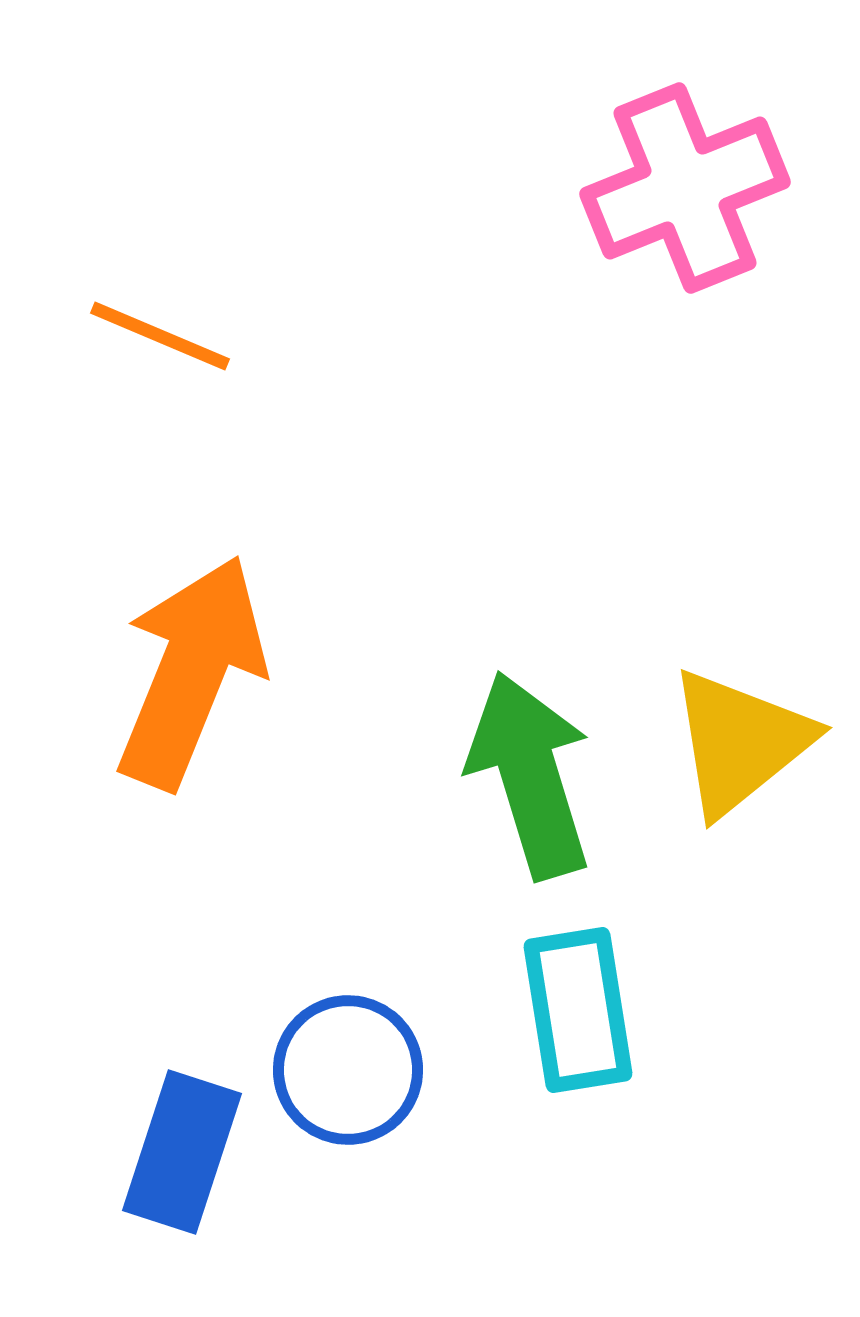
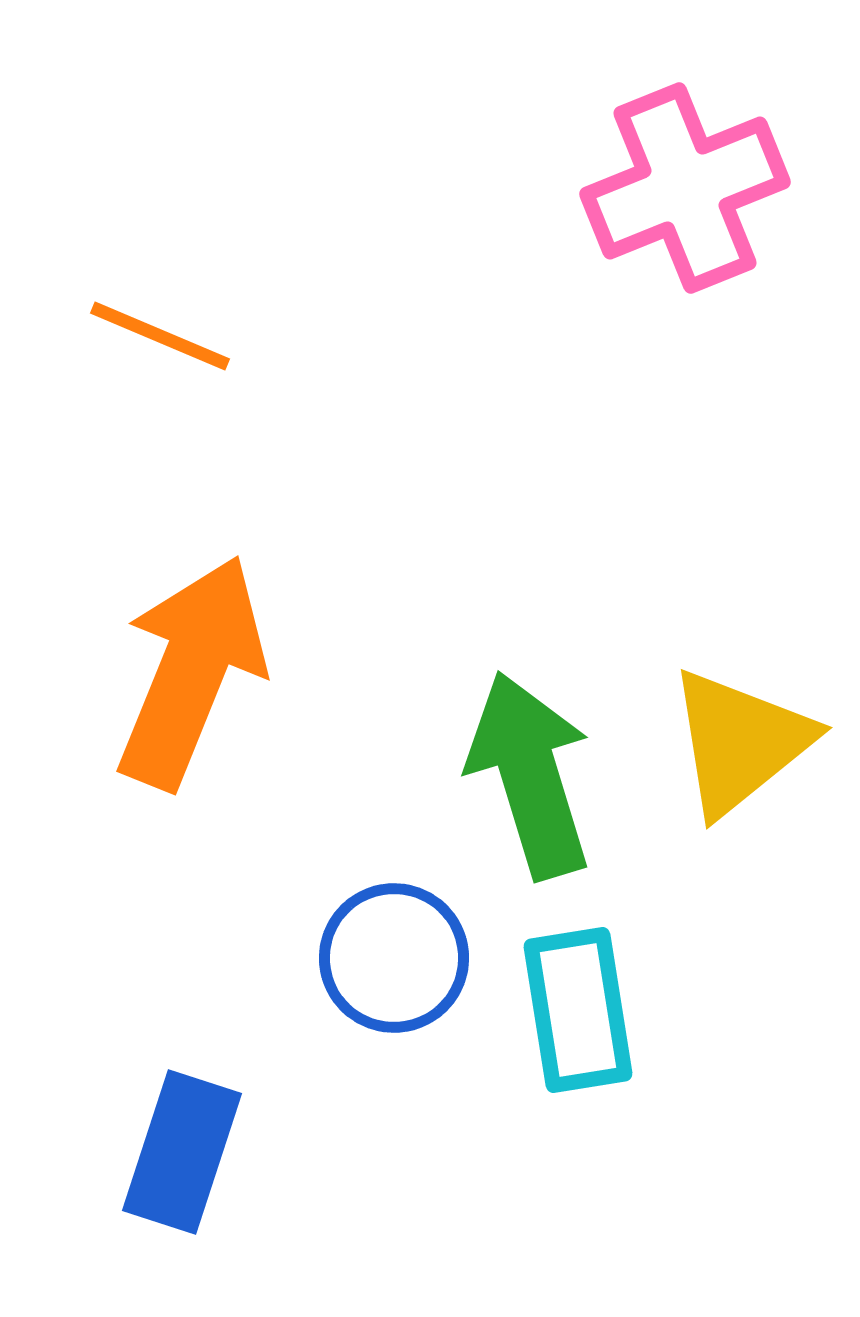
blue circle: moved 46 px right, 112 px up
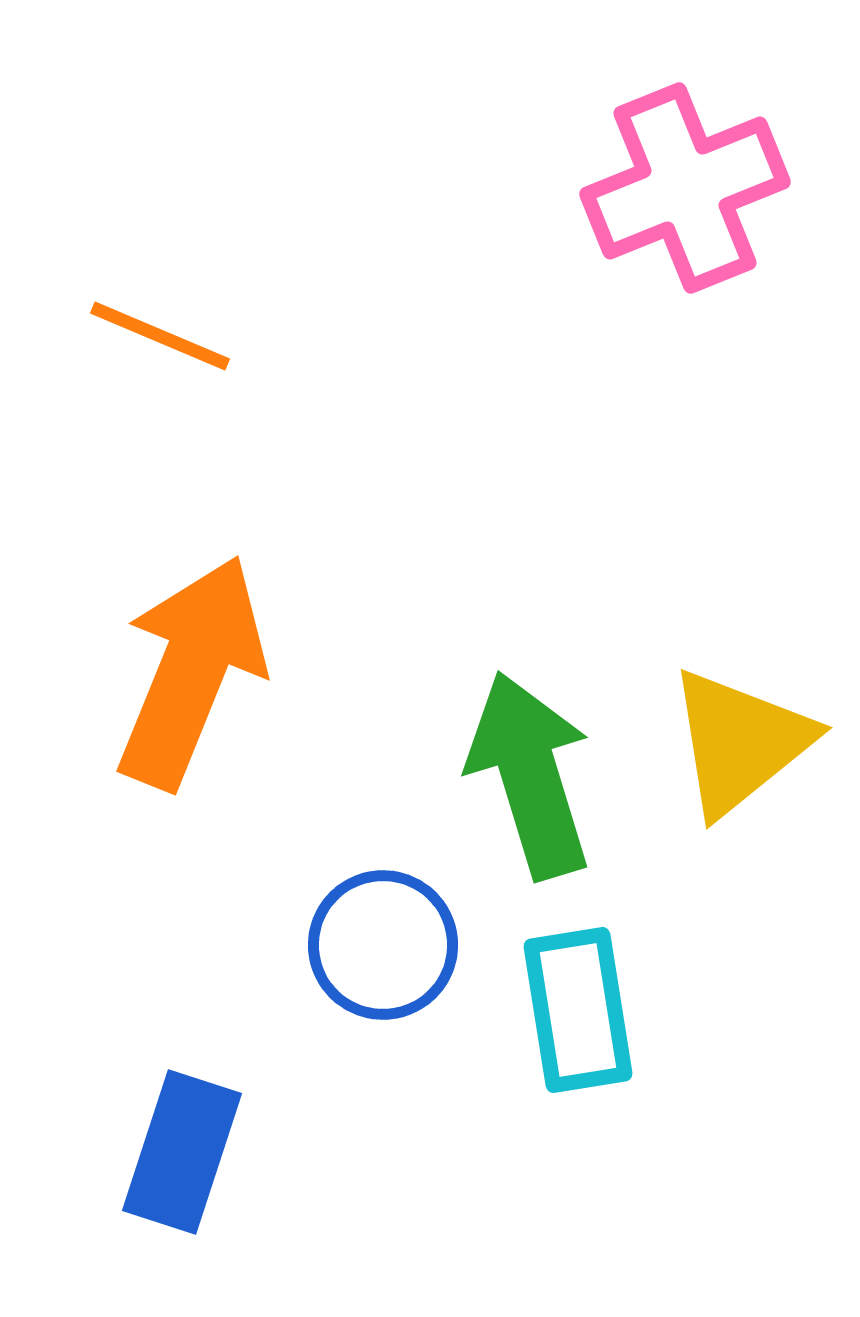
blue circle: moved 11 px left, 13 px up
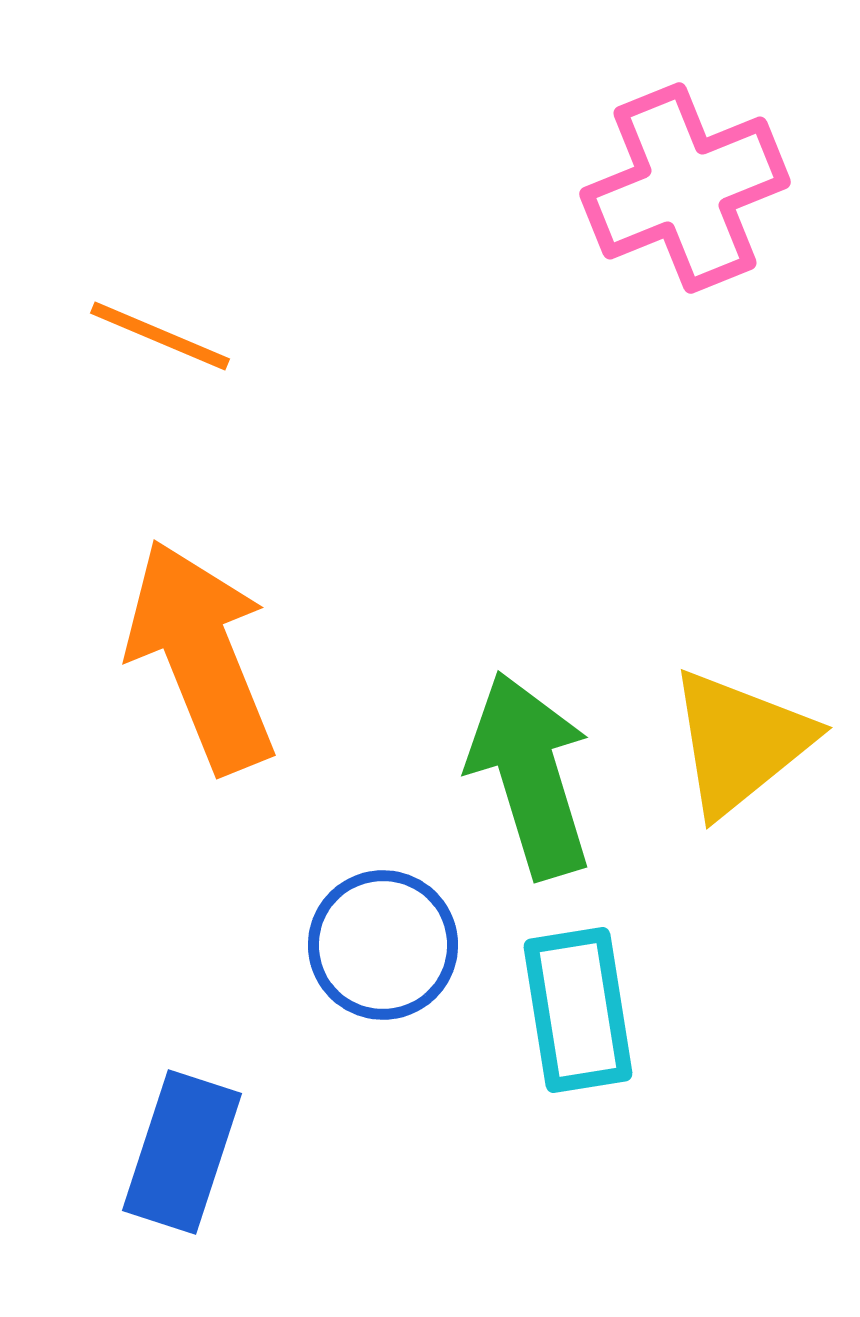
orange arrow: moved 10 px right, 16 px up; rotated 44 degrees counterclockwise
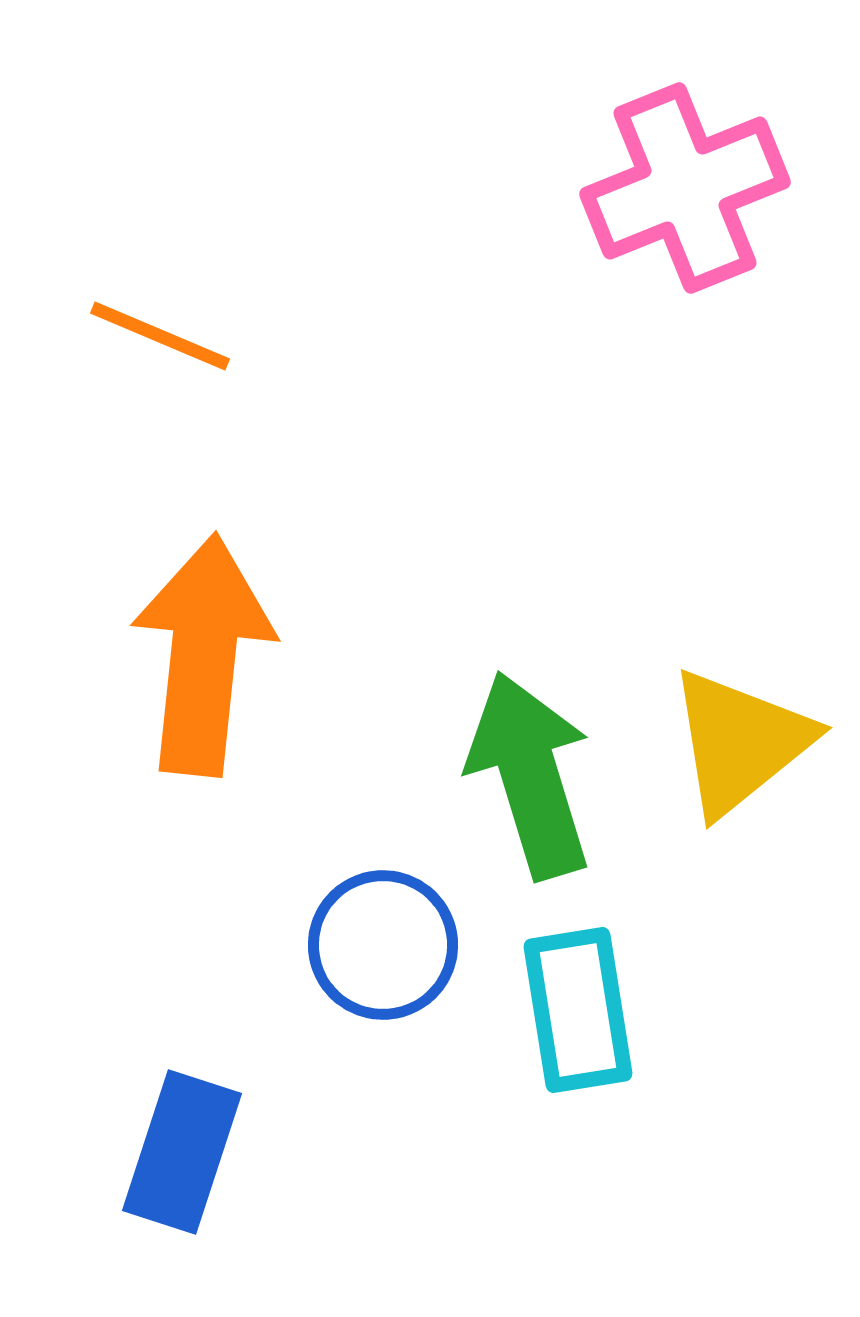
orange arrow: moved 2 px right, 1 px up; rotated 28 degrees clockwise
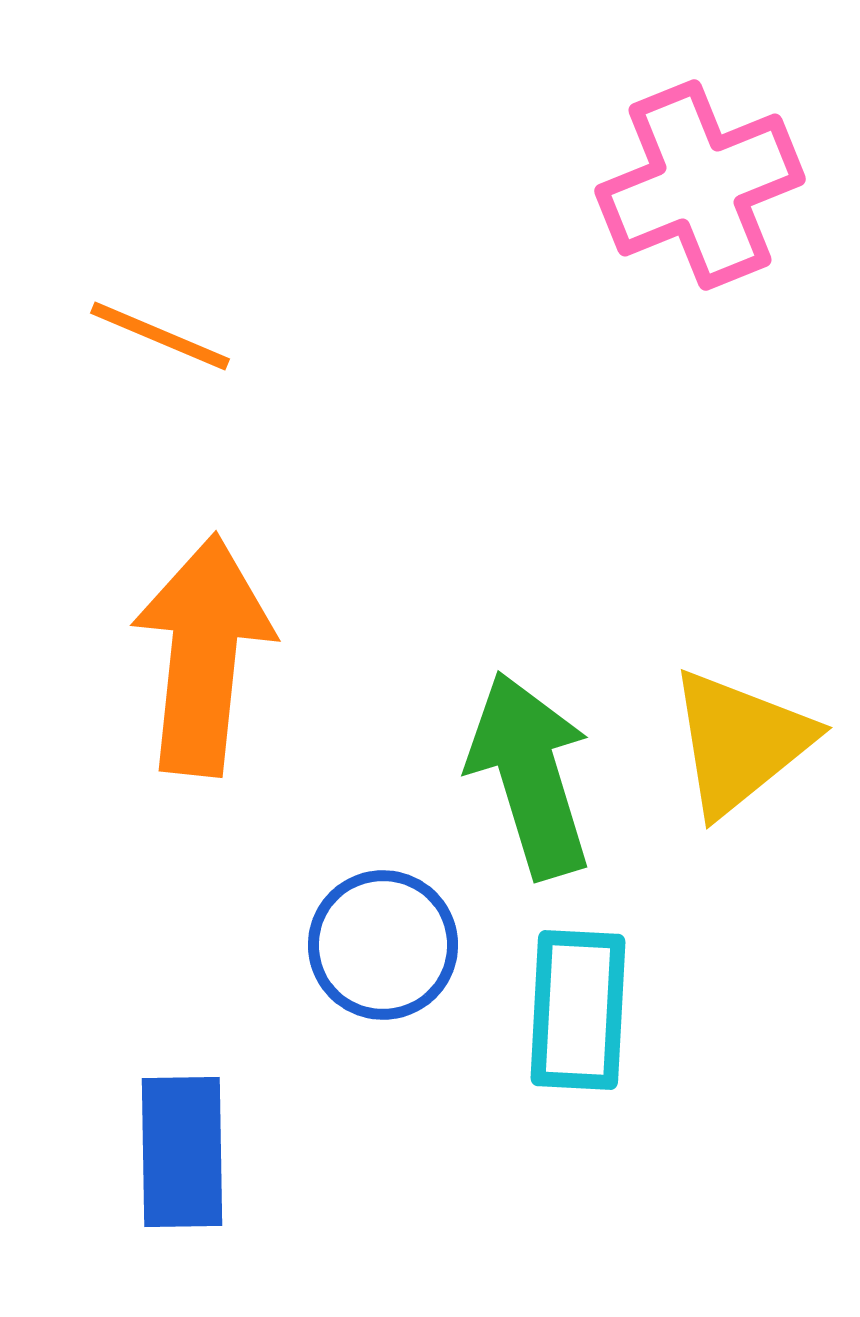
pink cross: moved 15 px right, 3 px up
cyan rectangle: rotated 12 degrees clockwise
blue rectangle: rotated 19 degrees counterclockwise
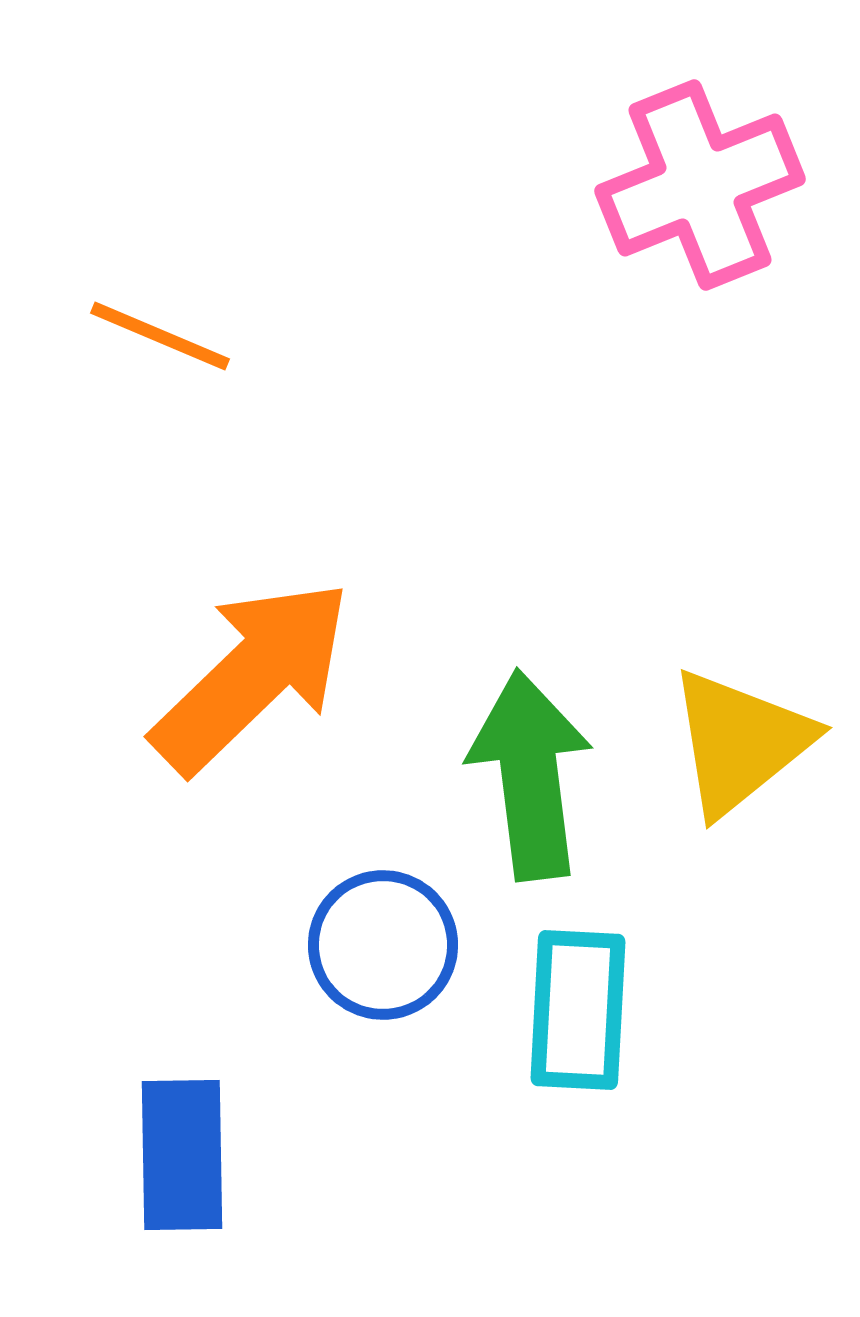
orange arrow: moved 49 px right, 21 px down; rotated 40 degrees clockwise
green arrow: rotated 10 degrees clockwise
blue rectangle: moved 3 px down
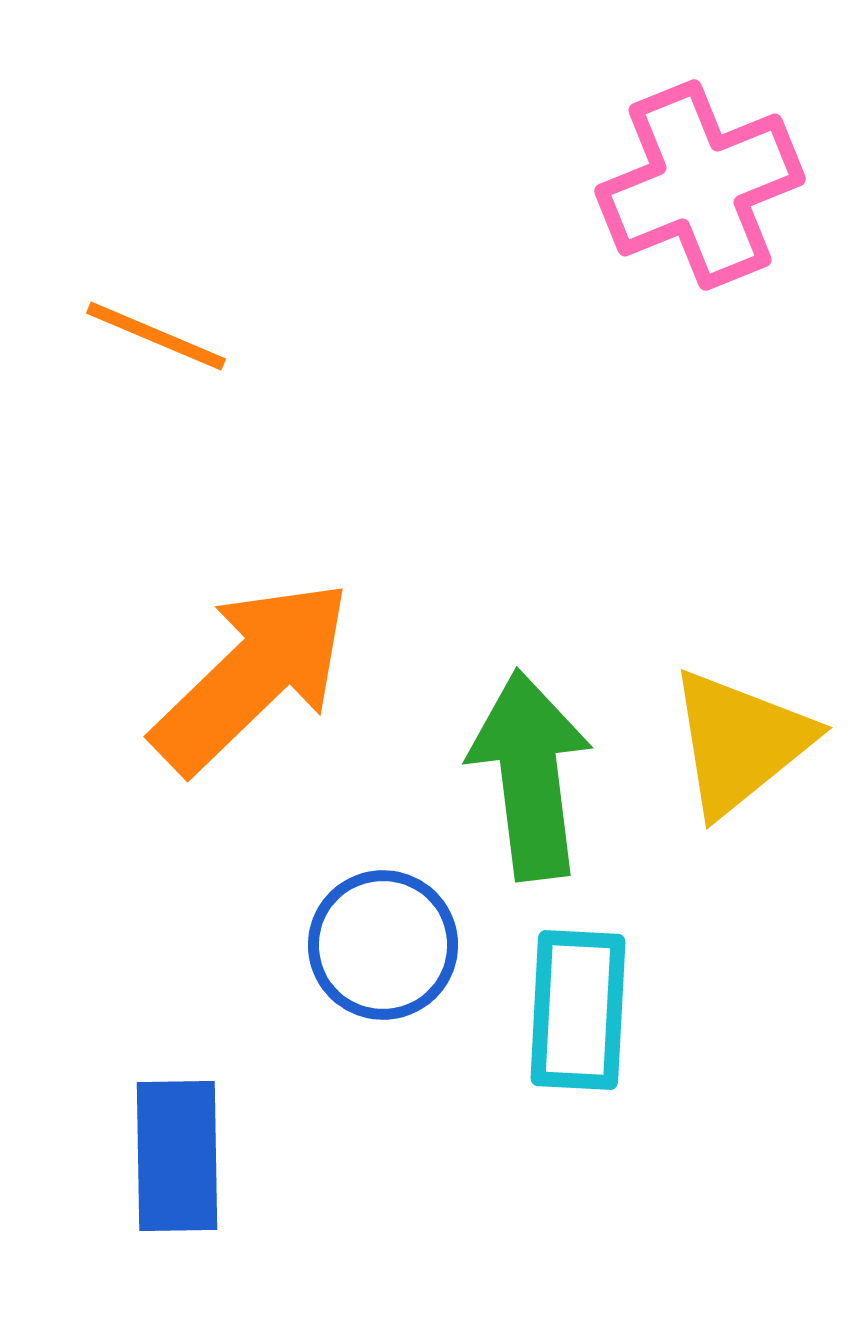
orange line: moved 4 px left
blue rectangle: moved 5 px left, 1 px down
